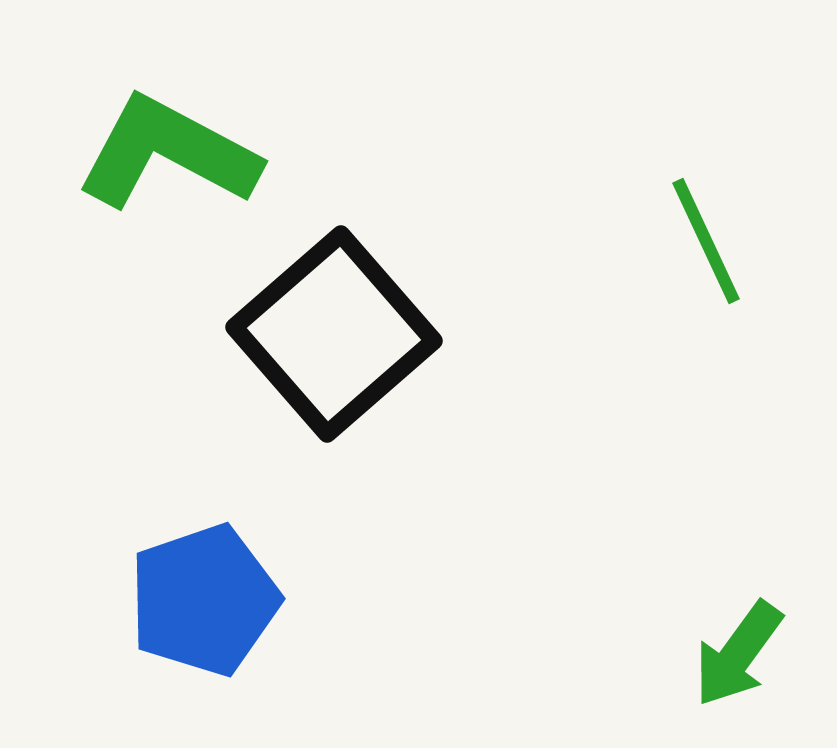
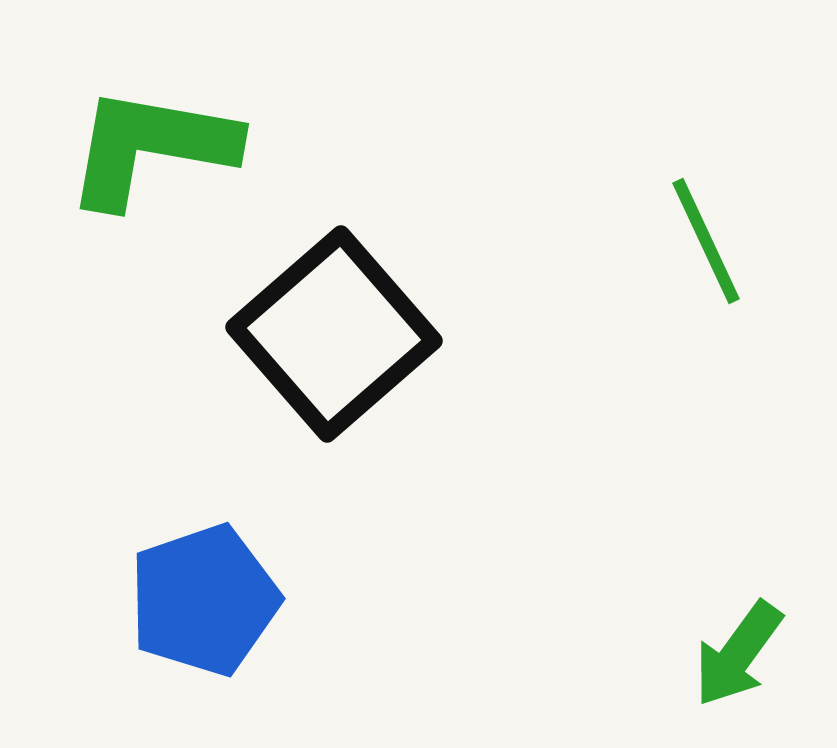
green L-shape: moved 17 px left, 6 px up; rotated 18 degrees counterclockwise
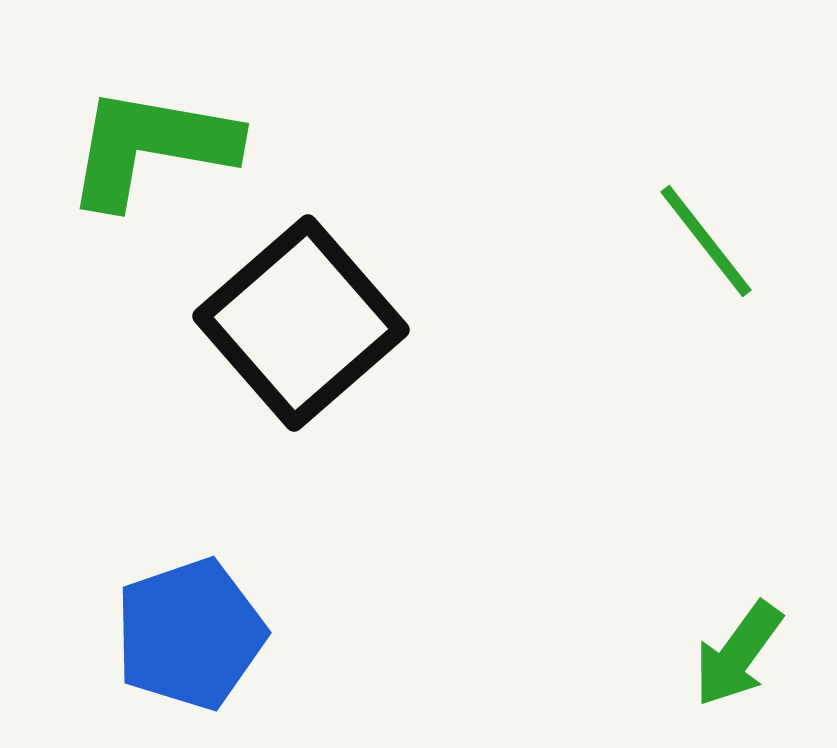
green line: rotated 13 degrees counterclockwise
black square: moved 33 px left, 11 px up
blue pentagon: moved 14 px left, 34 px down
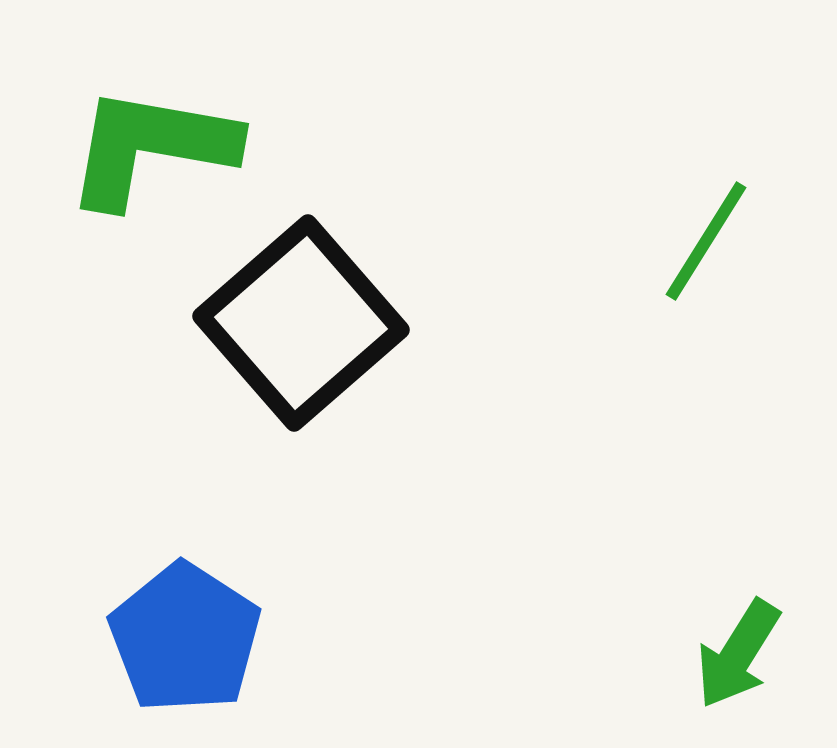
green line: rotated 70 degrees clockwise
blue pentagon: moved 5 px left, 4 px down; rotated 20 degrees counterclockwise
green arrow: rotated 4 degrees counterclockwise
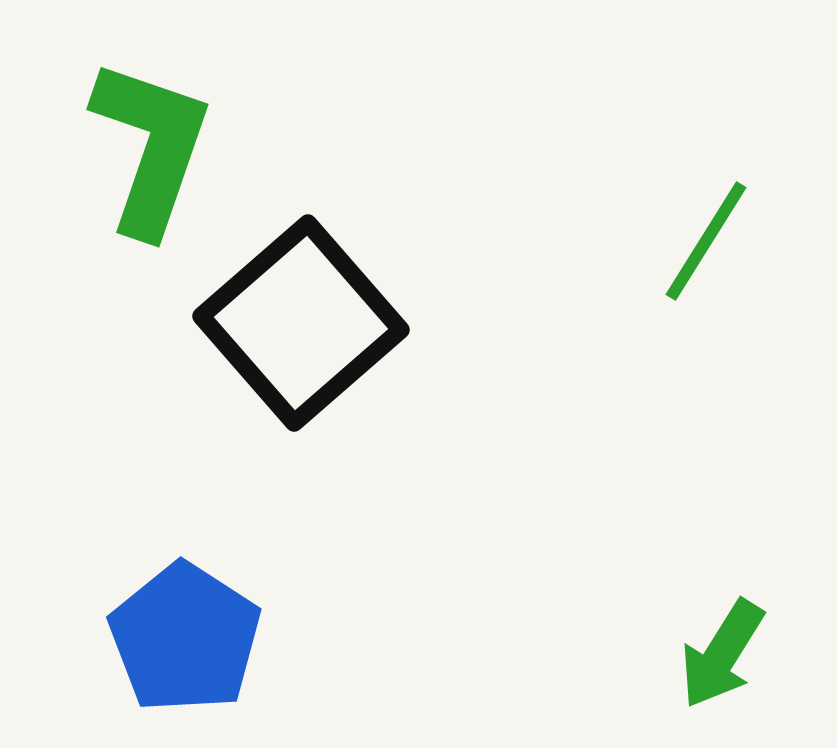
green L-shape: rotated 99 degrees clockwise
green arrow: moved 16 px left
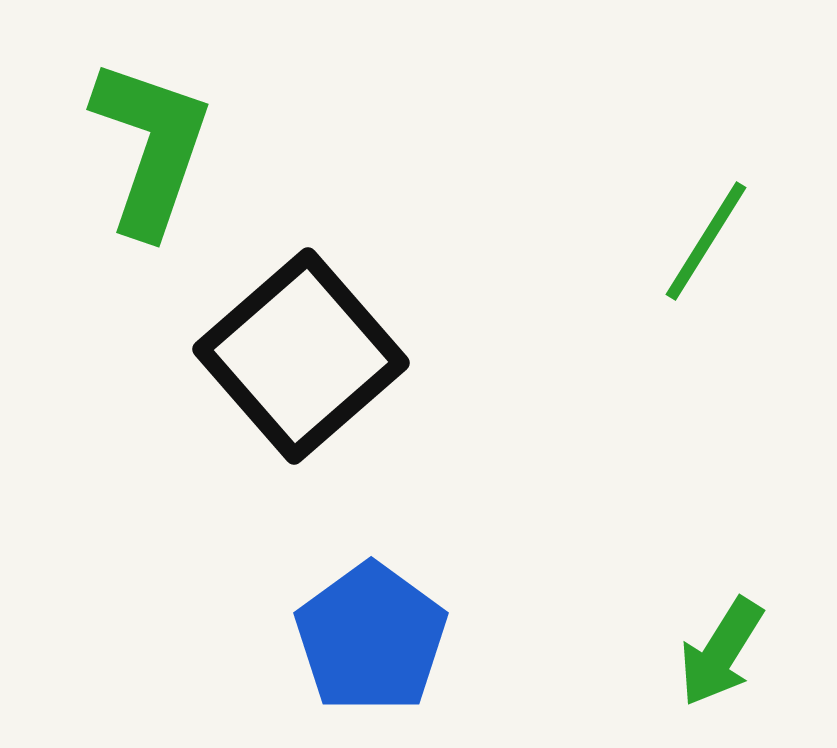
black square: moved 33 px down
blue pentagon: moved 186 px right; rotated 3 degrees clockwise
green arrow: moved 1 px left, 2 px up
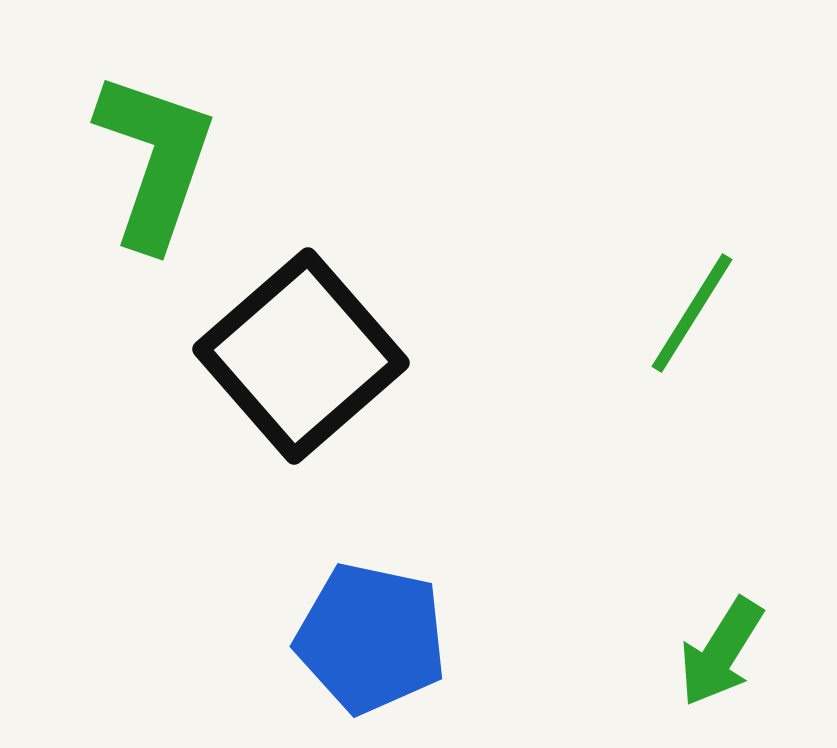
green L-shape: moved 4 px right, 13 px down
green line: moved 14 px left, 72 px down
blue pentagon: rotated 24 degrees counterclockwise
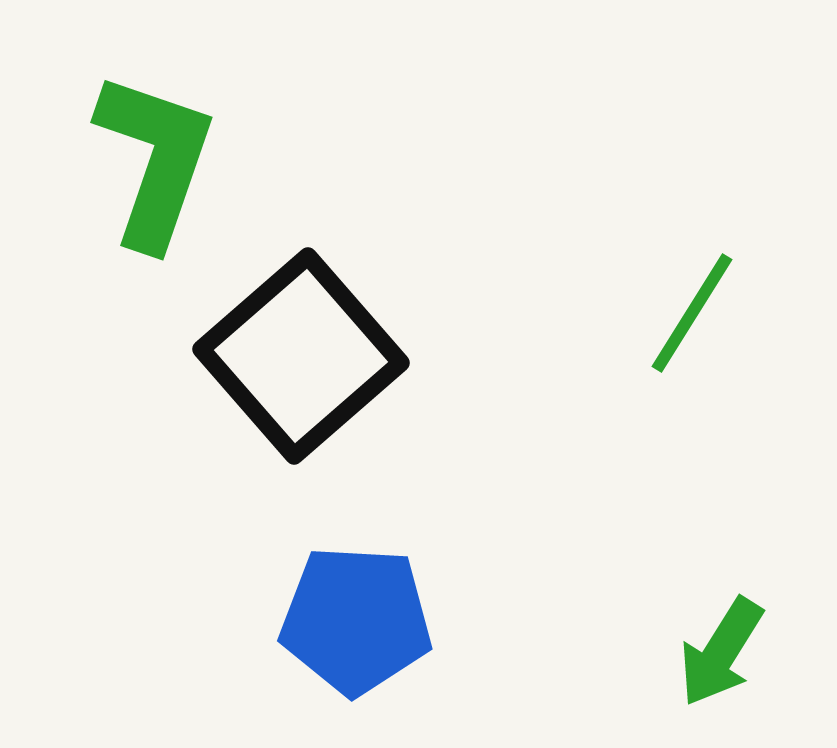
blue pentagon: moved 15 px left, 18 px up; rotated 9 degrees counterclockwise
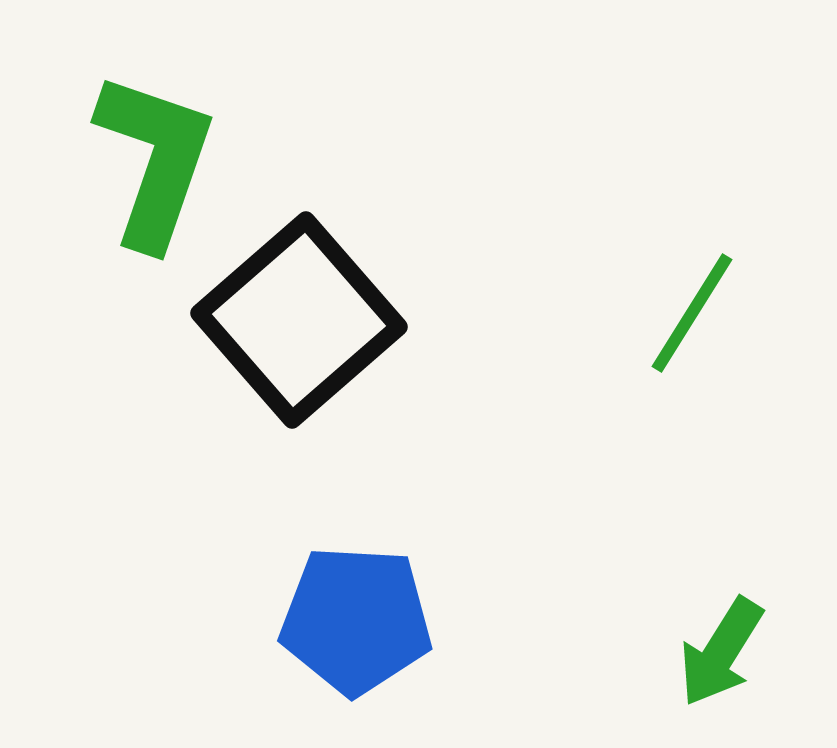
black square: moved 2 px left, 36 px up
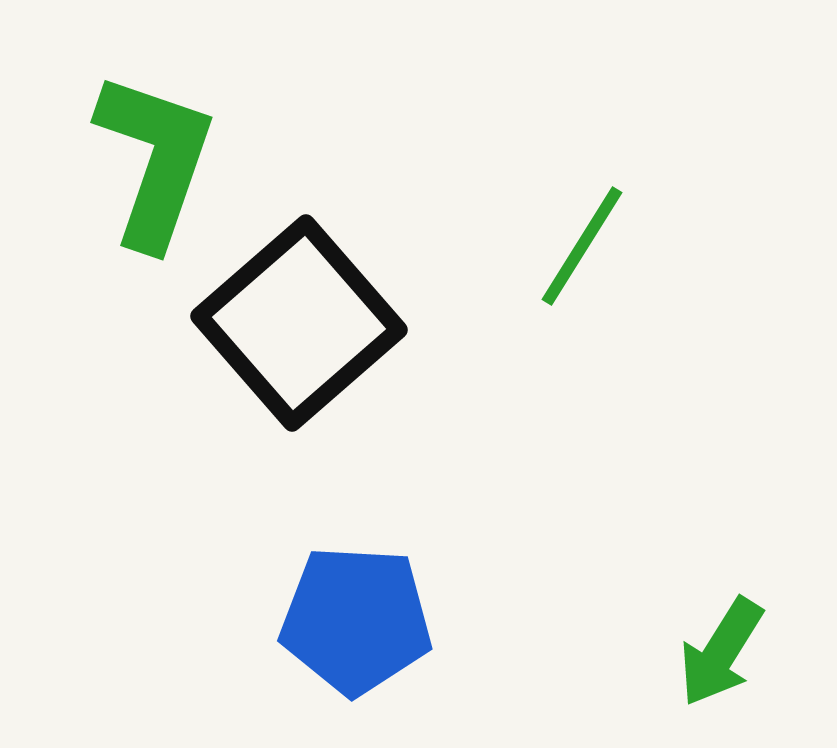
green line: moved 110 px left, 67 px up
black square: moved 3 px down
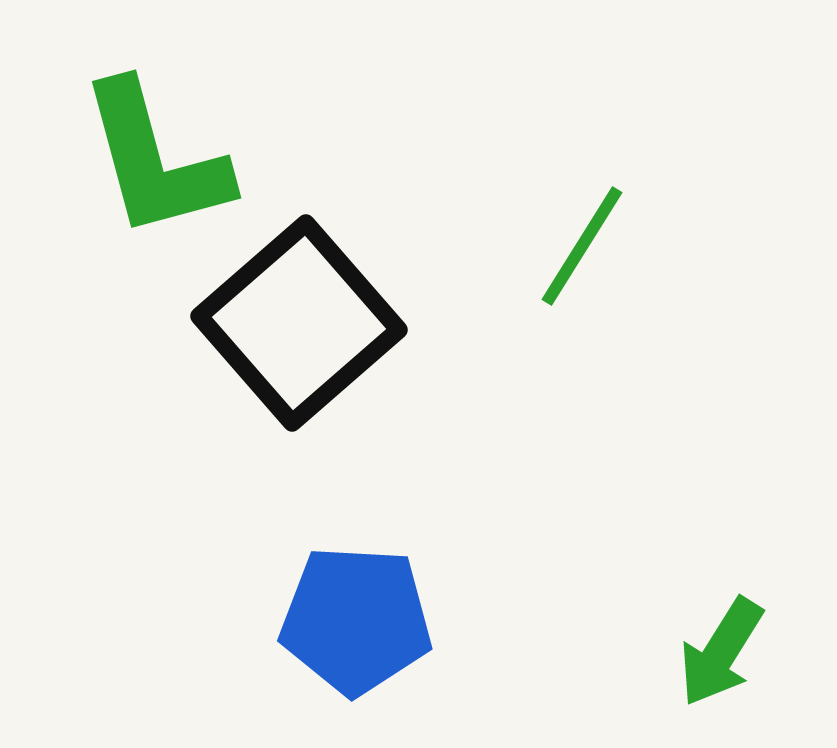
green L-shape: rotated 146 degrees clockwise
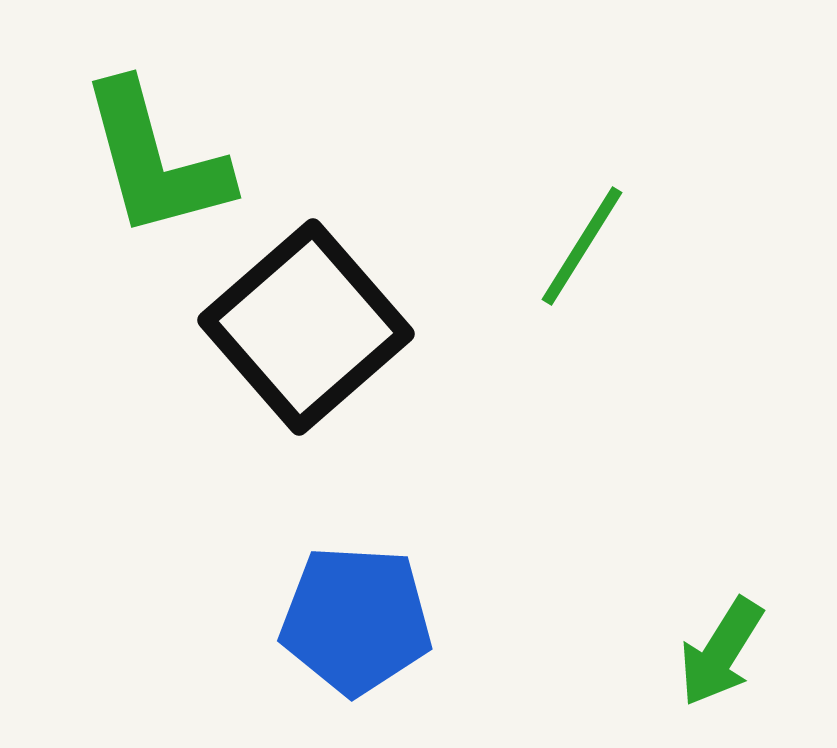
black square: moved 7 px right, 4 px down
